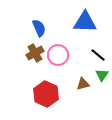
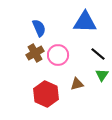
black line: moved 1 px up
brown triangle: moved 6 px left
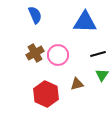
blue semicircle: moved 4 px left, 13 px up
black line: rotated 56 degrees counterclockwise
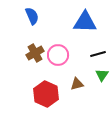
blue semicircle: moved 3 px left, 1 px down
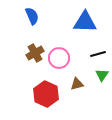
pink circle: moved 1 px right, 3 px down
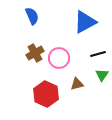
blue triangle: rotated 30 degrees counterclockwise
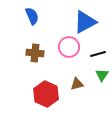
brown cross: rotated 36 degrees clockwise
pink circle: moved 10 px right, 11 px up
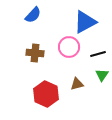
blue semicircle: moved 1 px right, 1 px up; rotated 66 degrees clockwise
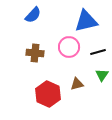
blue triangle: moved 1 px right, 1 px up; rotated 15 degrees clockwise
black line: moved 2 px up
red hexagon: moved 2 px right
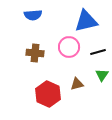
blue semicircle: rotated 42 degrees clockwise
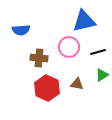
blue semicircle: moved 12 px left, 15 px down
blue triangle: moved 2 px left
brown cross: moved 4 px right, 5 px down
green triangle: rotated 24 degrees clockwise
brown triangle: rotated 24 degrees clockwise
red hexagon: moved 1 px left, 6 px up
